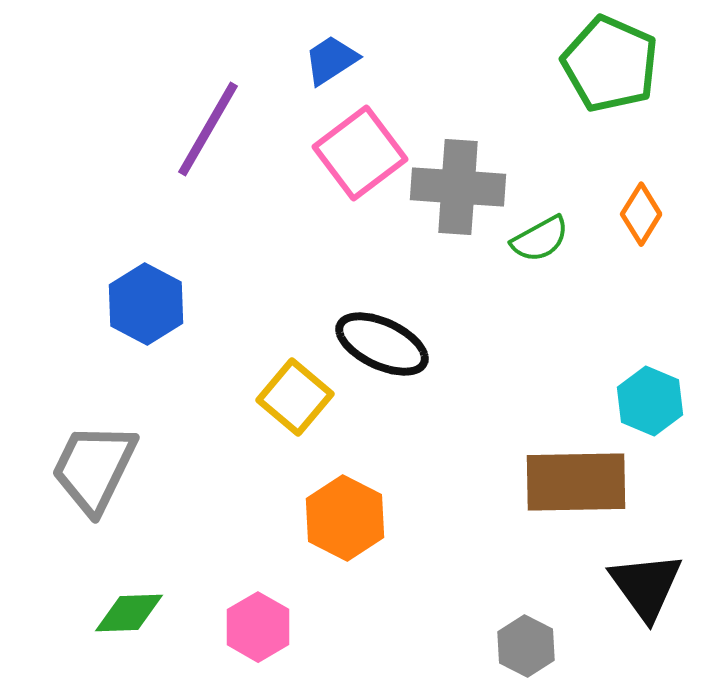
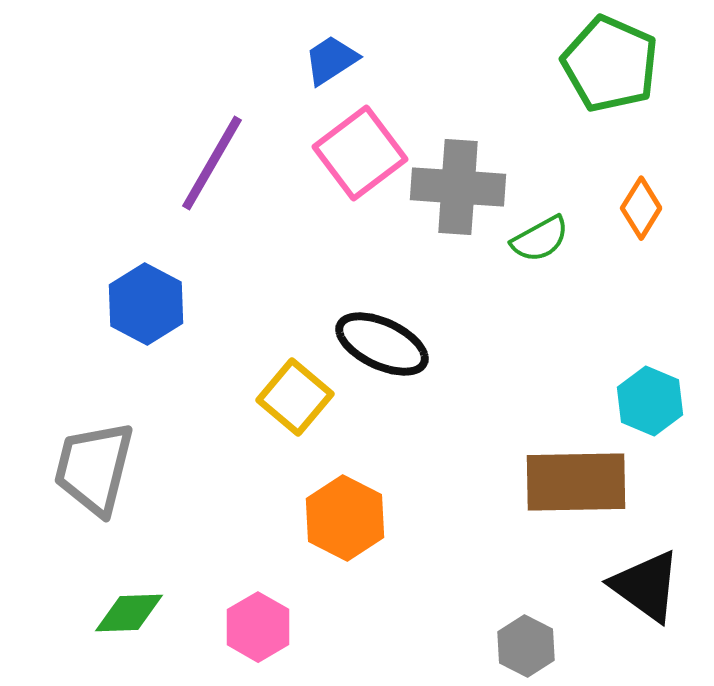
purple line: moved 4 px right, 34 px down
orange diamond: moved 6 px up
gray trapezoid: rotated 12 degrees counterclockwise
black triangle: rotated 18 degrees counterclockwise
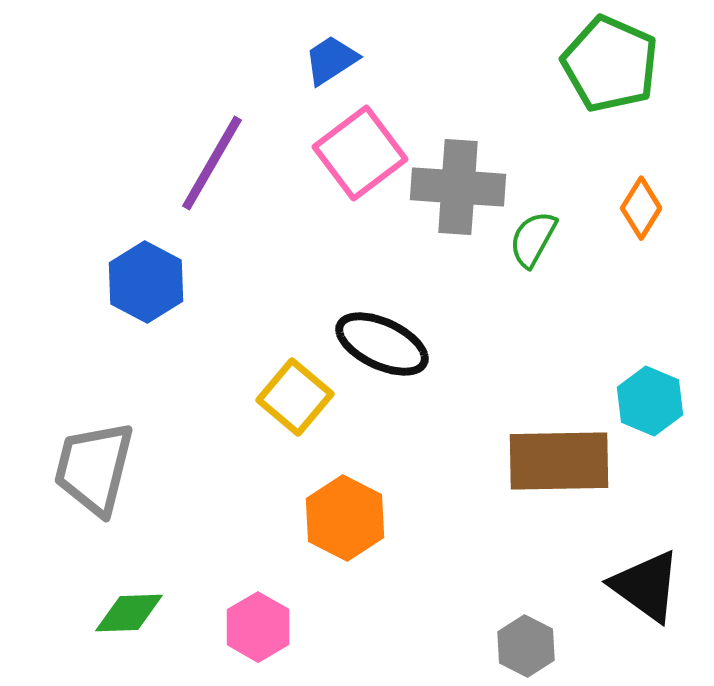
green semicircle: moved 7 px left; rotated 148 degrees clockwise
blue hexagon: moved 22 px up
brown rectangle: moved 17 px left, 21 px up
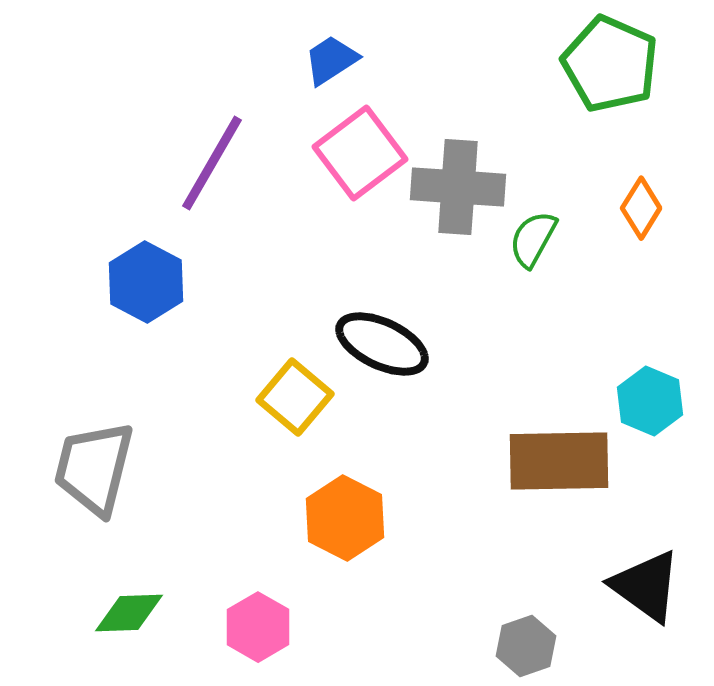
gray hexagon: rotated 14 degrees clockwise
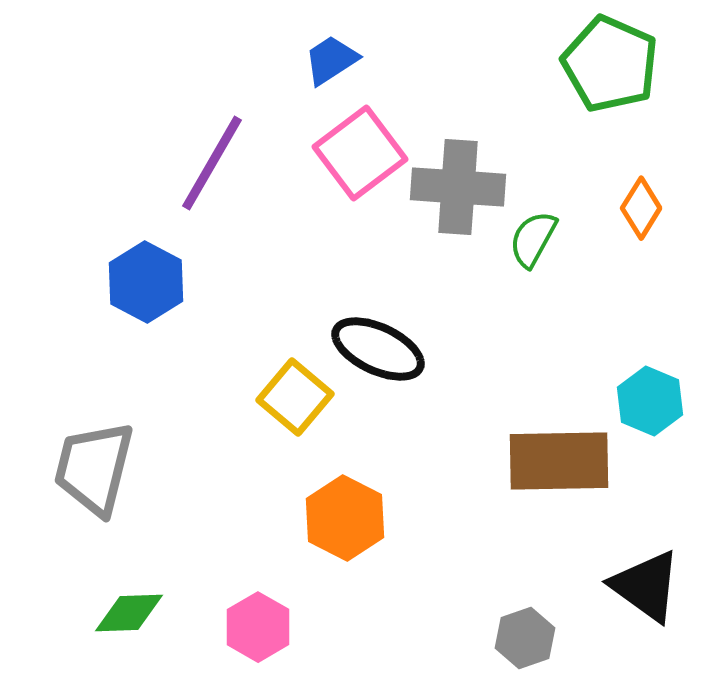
black ellipse: moved 4 px left, 5 px down
gray hexagon: moved 1 px left, 8 px up
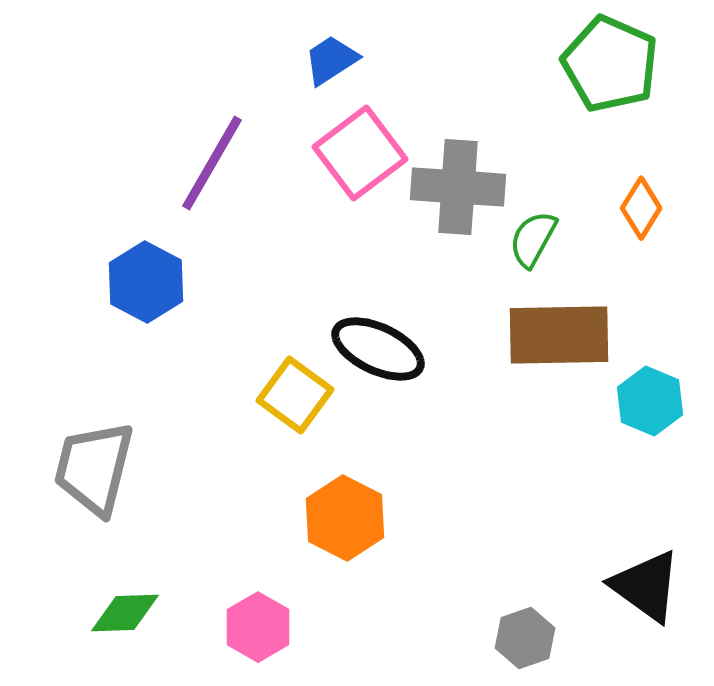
yellow square: moved 2 px up; rotated 4 degrees counterclockwise
brown rectangle: moved 126 px up
green diamond: moved 4 px left
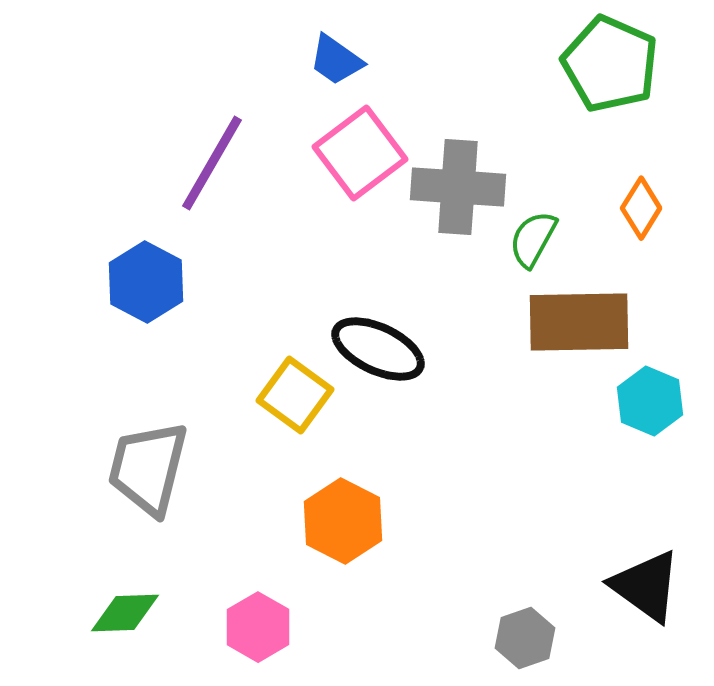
blue trapezoid: moved 5 px right; rotated 112 degrees counterclockwise
brown rectangle: moved 20 px right, 13 px up
gray trapezoid: moved 54 px right
orange hexagon: moved 2 px left, 3 px down
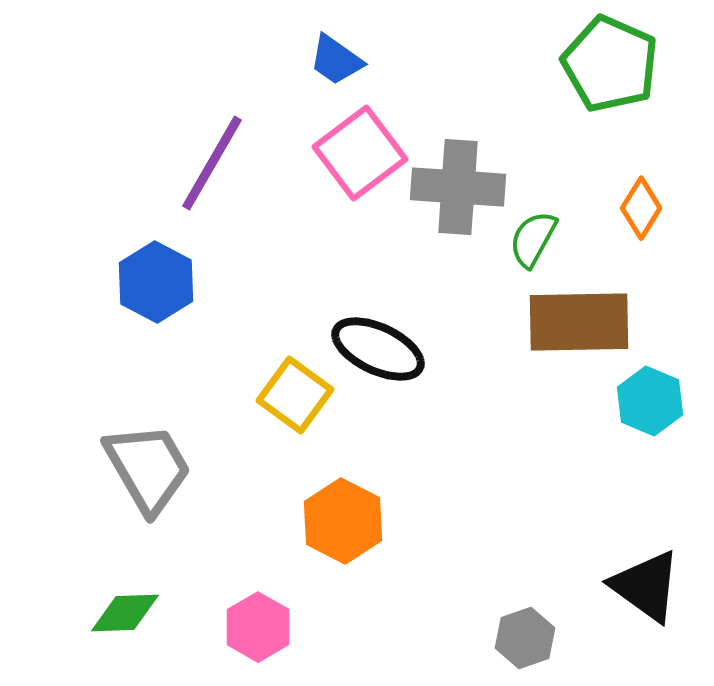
blue hexagon: moved 10 px right
gray trapezoid: rotated 136 degrees clockwise
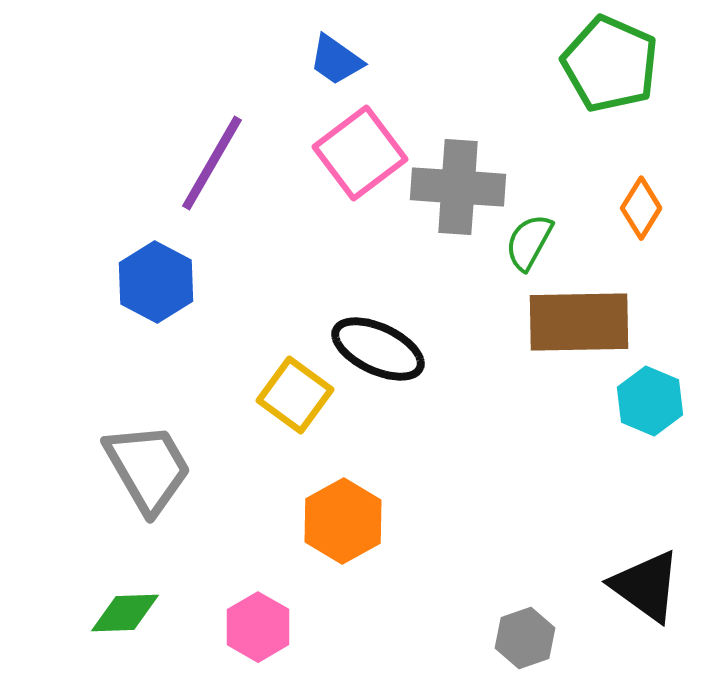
green semicircle: moved 4 px left, 3 px down
orange hexagon: rotated 4 degrees clockwise
